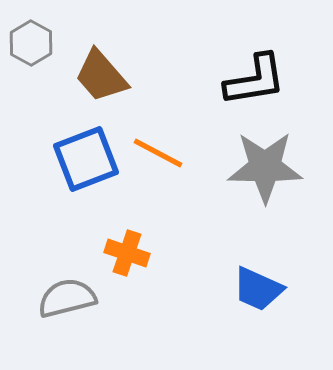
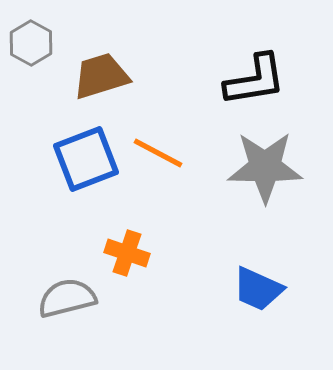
brown trapezoid: rotated 114 degrees clockwise
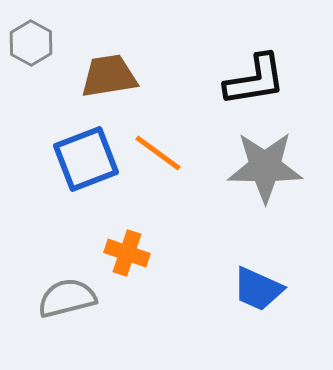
brown trapezoid: moved 8 px right; rotated 8 degrees clockwise
orange line: rotated 8 degrees clockwise
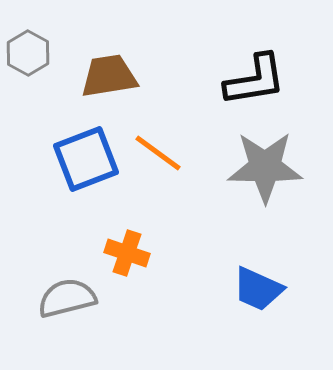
gray hexagon: moved 3 px left, 10 px down
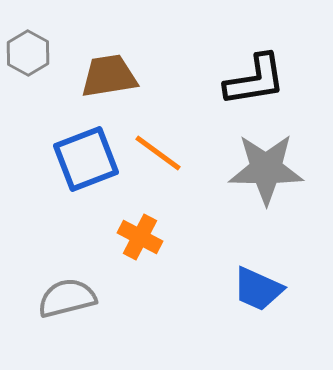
gray star: moved 1 px right, 2 px down
orange cross: moved 13 px right, 16 px up; rotated 9 degrees clockwise
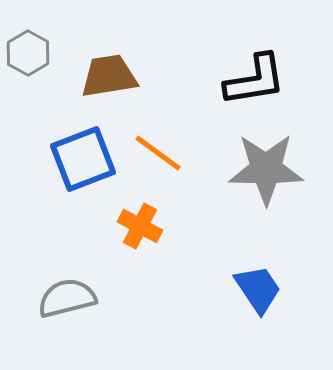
blue square: moved 3 px left
orange cross: moved 11 px up
blue trapezoid: rotated 148 degrees counterclockwise
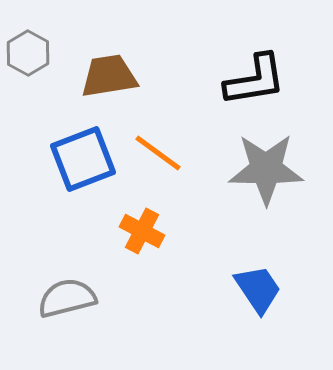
orange cross: moved 2 px right, 5 px down
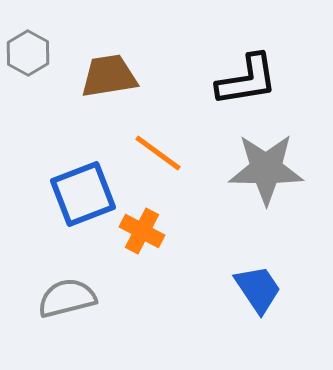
black L-shape: moved 8 px left
blue square: moved 35 px down
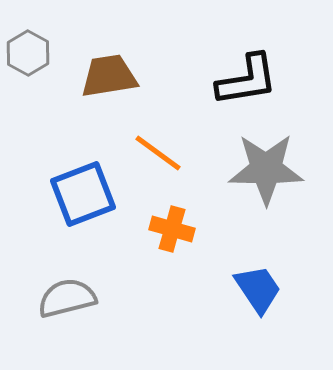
orange cross: moved 30 px right, 2 px up; rotated 12 degrees counterclockwise
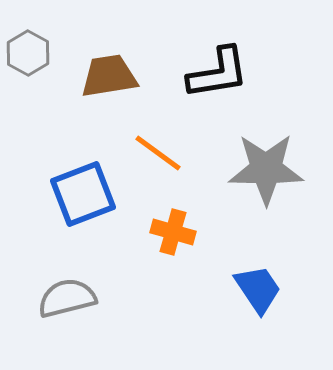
black L-shape: moved 29 px left, 7 px up
orange cross: moved 1 px right, 3 px down
